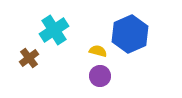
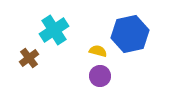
blue hexagon: rotated 12 degrees clockwise
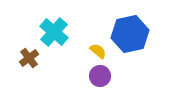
cyan cross: moved 2 px down; rotated 16 degrees counterclockwise
yellow semicircle: rotated 24 degrees clockwise
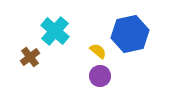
cyan cross: moved 1 px right, 1 px up
brown cross: moved 1 px right, 1 px up
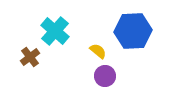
blue hexagon: moved 3 px right, 3 px up; rotated 9 degrees clockwise
purple circle: moved 5 px right
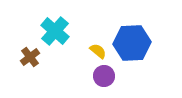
blue hexagon: moved 1 px left, 12 px down
purple circle: moved 1 px left
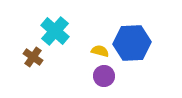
yellow semicircle: moved 2 px right; rotated 24 degrees counterclockwise
brown cross: moved 3 px right; rotated 18 degrees counterclockwise
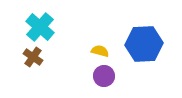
cyan cross: moved 15 px left, 4 px up
blue hexagon: moved 12 px right, 1 px down
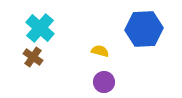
cyan cross: moved 1 px down
blue hexagon: moved 15 px up
purple circle: moved 6 px down
